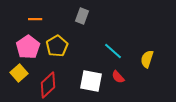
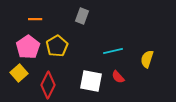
cyan line: rotated 54 degrees counterclockwise
red diamond: rotated 20 degrees counterclockwise
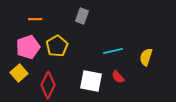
pink pentagon: rotated 15 degrees clockwise
yellow semicircle: moved 1 px left, 2 px up
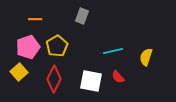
yellow square: moved 1 px up
red diamond: moved 6 px right, 6 px up
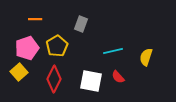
gray rectangle: moved 1 px left, 8 px down
pink pentagon: moved 1 px left, 1 px down
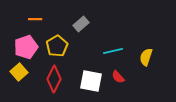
gray rectangle: rotated 28 degrees clockwise
pink pentagon: moved 1 px left, 1 px up
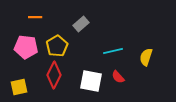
orange line: moved 2 px up
pink pentagon: rotated 25 degrees clockwise
yellow square: moved 15 px down; rotated 30 degrees clockwise
red diamond: moved 4 px up
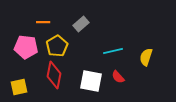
orange line: moved 8 px right, 5 px down
red diamond: rotated 16 degrees counterclockwise
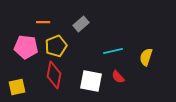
yellow pentagon: moved 1 px left; rotated 10 degrees clockwise
yellow square: moved 2 px left
